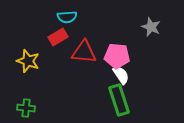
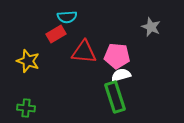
red rectangle: moved 2 px left, 3 px up
white semicircle: rotated 72 degrees counterclockwise
green rectangle: moved 4 px left, 3 px up
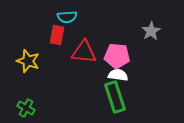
gray star: moved 4 px down; rotated 18 degrees clockwise
red rectangle: moved 1 px right, 1 px down; rotated 48 degrees counterclockwise
white semicircle: moved 3 px left; rotated 24 degrees clockwise
green cross: rotated 24 degrees clockwise
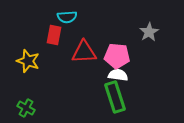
gray star: moved 2 px left, 1 px down
red rectangle: moved 3 px left
red triangle: rotated 8 degrees counterclockwise
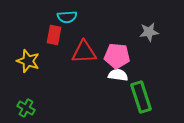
gray star: rotated 24 degrees clockwise
green rectangle: moved 26 px right
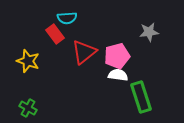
cyan semicircle: moved 1 px down
red rectangle: moved 1 px right, 1 px up; rotated 48 degrees counterclockwise
red triangle: rotated 36 degrees counterclockwise
pink pentagon: rotated 20 degrees counterclockwise
green cross: moved 2 px right
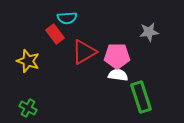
red triangle: rotated 8 degrees clockwise
pink pentagon: rotated 15 degrees clockwise
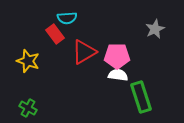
gray star: moved 6 px right, 3 px up; rotated 18 degrees counterclockwise
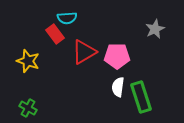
white semicircle: moved 12 px down; rotated 90 degrees counterclockwise
